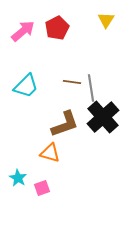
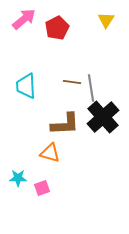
pink arrow: moved 1 px right, 12 px up
cyan trapezoid: rotated 132 degrees clockwise
brown L-shape: rotated 16 degrees clockwise
cyan star: rotated 30 degrees counterclockwise
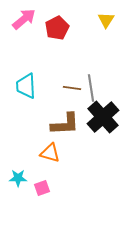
brown line: moved 6 px down
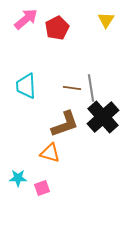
pink arrow: moved 2 px right
brown L-shape: rotated 16 degrees counterclockwise
